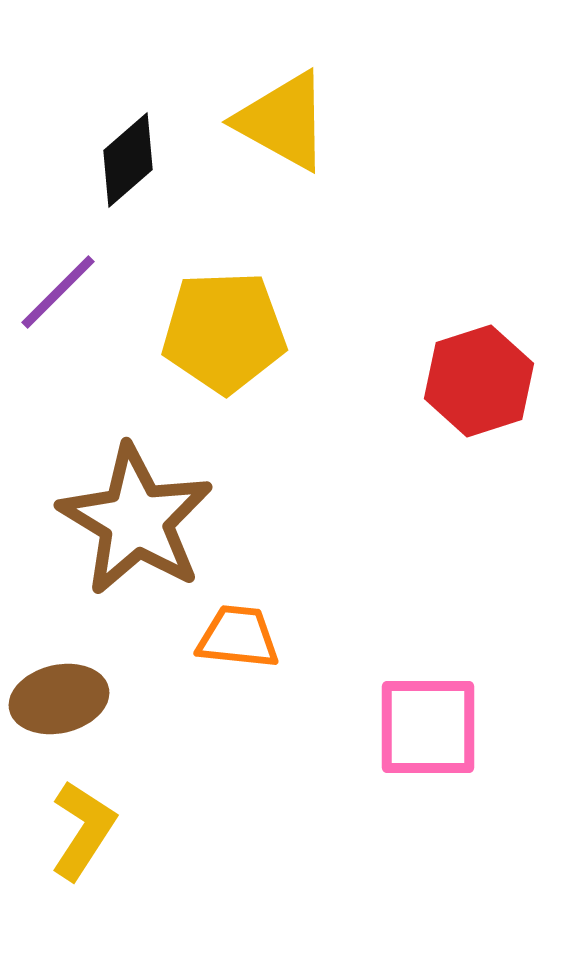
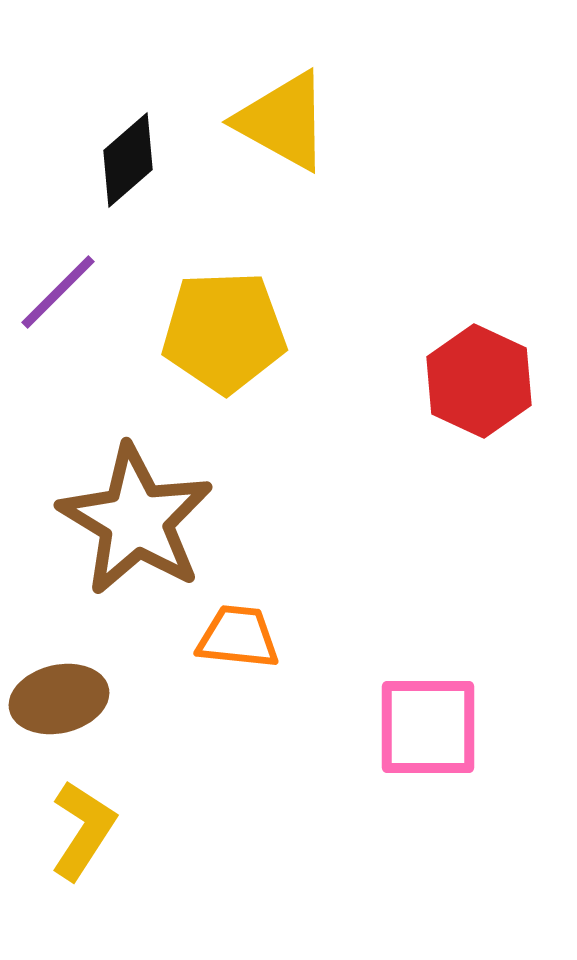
red hexagon: rotated 17 degrees counterclockwise
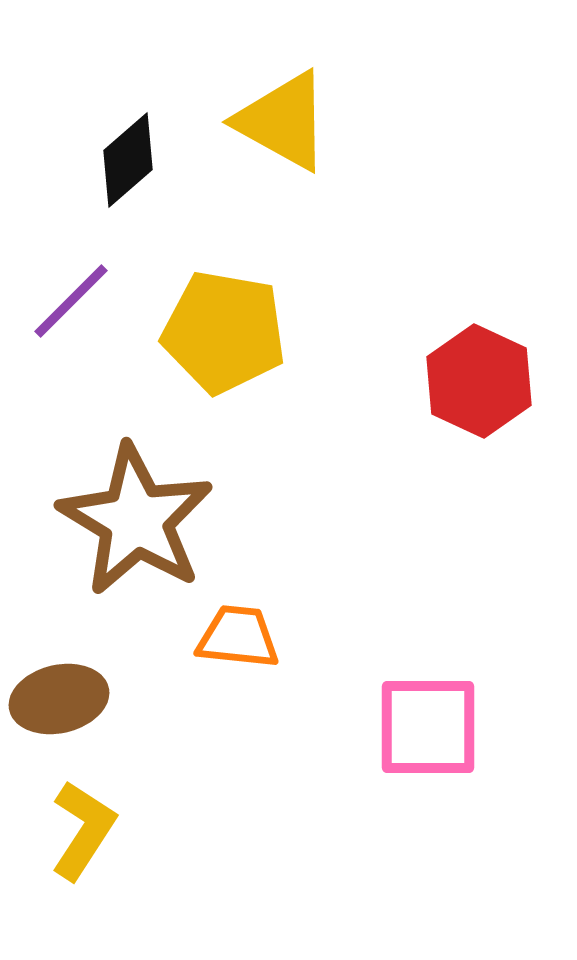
purple line: moved 13 px right, 9 px down
yellow pentagon: rotated 12 degrees clockwise
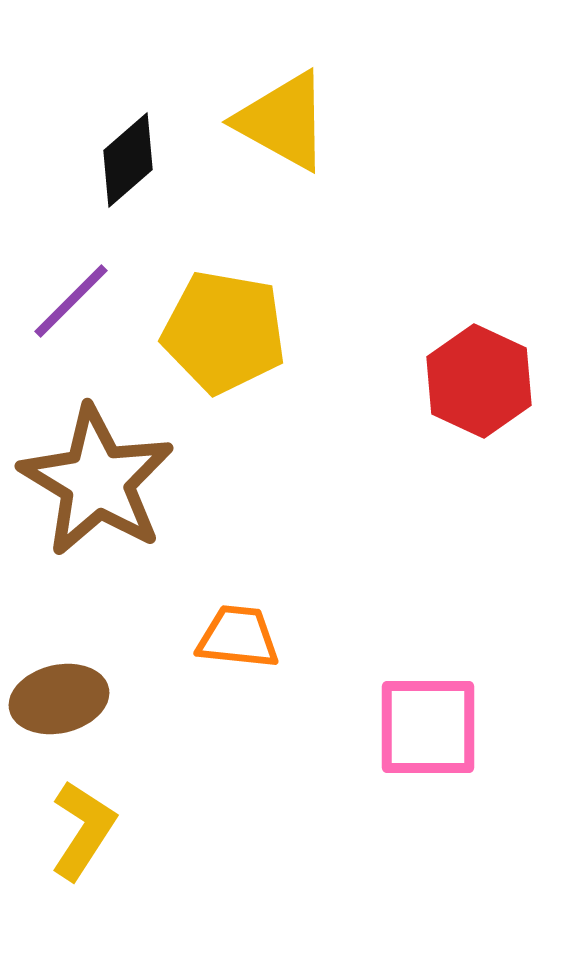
brown star: moved 39 px left, 39 px up
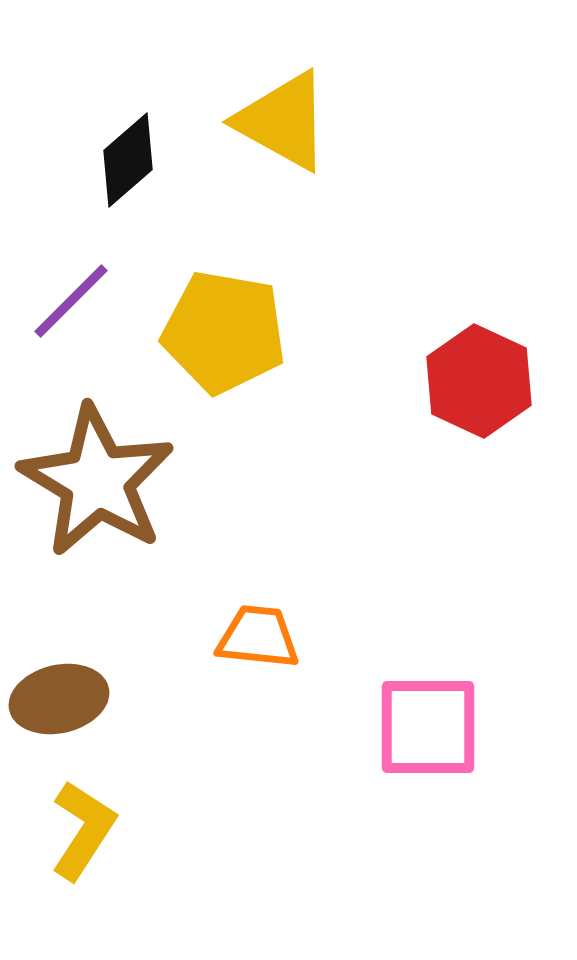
orange trapezoid: moved 20 px right
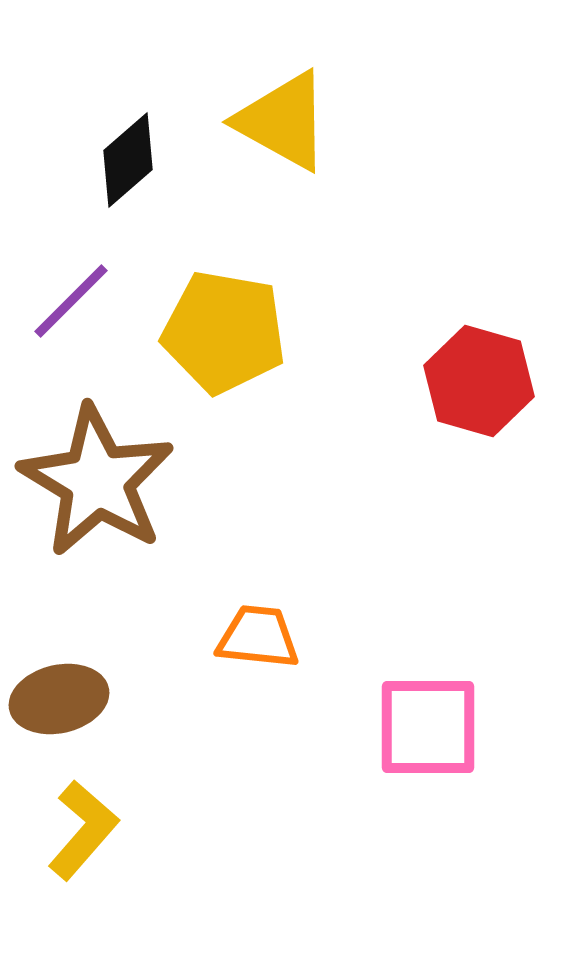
red hexagon: rotated 9 degrees counterclockwise
yellow L-shape: rotated 8 degrees clockwise
